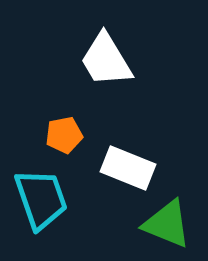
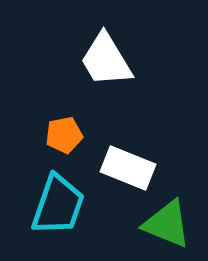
cyan trapezoid: moved 17 px right, 6 px down; rotated 38 degrees clockwise
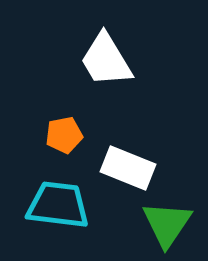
cyan trapezoid: rotated 102 degrees counterclockwise
green triangle: rotated 42 degrees clockwise
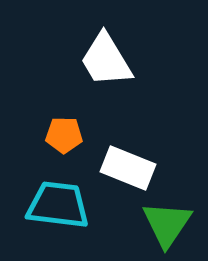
orange pentagon: rotated 12 degrees clockwise
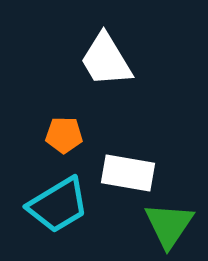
white rectangle: moved 5 px down; rotated 12 degrees counterclockwise
cyan trapezoid: rotated 142 degrees clockwise
green triangle: moved 2 px right, 1 px down
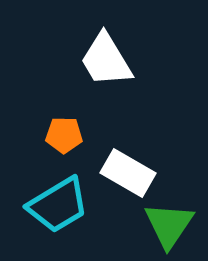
white rectangle: rotated 20 degrees clockwise
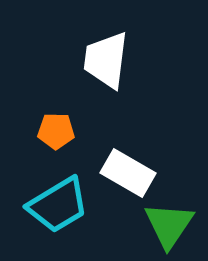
white trapezoid: rotated 38 degrees clockwise
orange pentagon: moved 8 px left, 4 px up
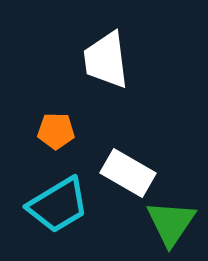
white trapezoid: rotated 14 degrees counterclockwise
green triangle: moved 2 px right, 2 px up
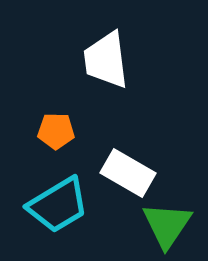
green triangle: moved 4 px left, 2 px down
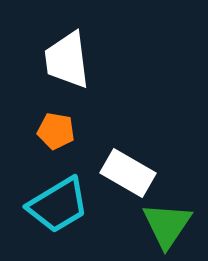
white trapezoid: moved 39 px left
orange pentagon: rotated 9 degrees clockwise
